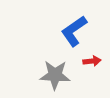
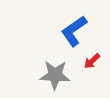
red arrow: rotated 144 degrees clockwise
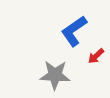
red arrow: moved 4 px right, 5 px up
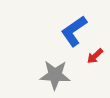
red arrow: moved 1 px left
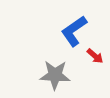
red arrow: rotated 96 degrees counterclockwise
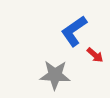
red arrow: moved 1 px up
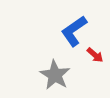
gray star: rotated 28 degrees clockwise
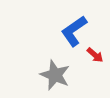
gray star: rotated 8 degrees counterclockwise
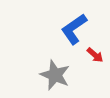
blue L-shape: moved 2 px up
